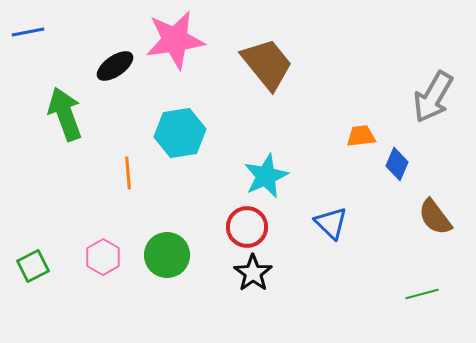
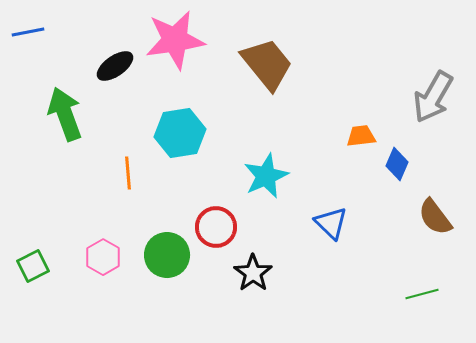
red circle: moved 31 px left
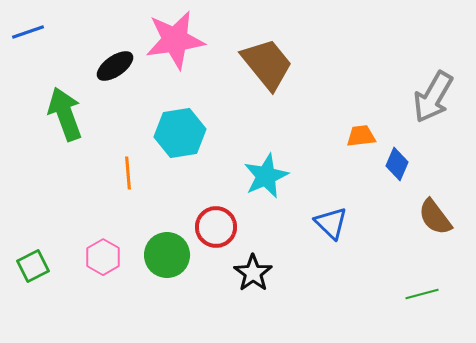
blue line: rotated 8 degrees counterclockwise
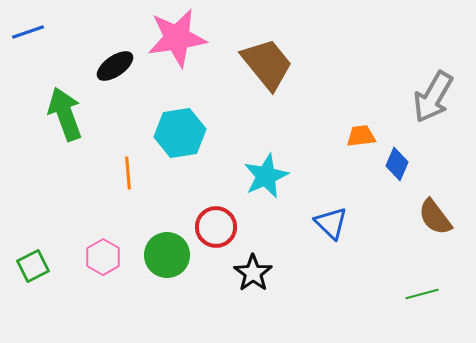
pink star: moved 2 px right, 2 px up
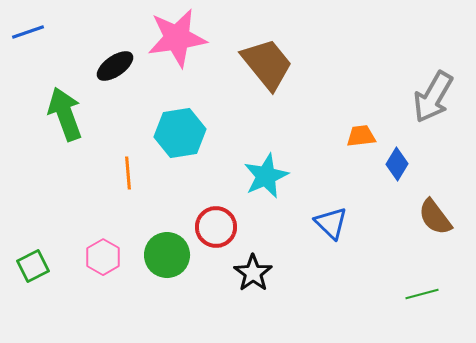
blue diamond: rotated 8 degrees clockwise
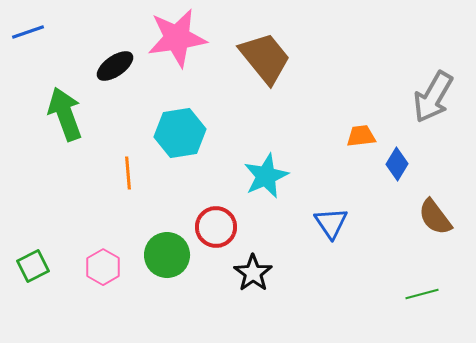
brown trapezoid: moved 2 px left, 6 px up
blue triangle: rotated 12 degrees clockwise
pink hexagon: moved 10 px down
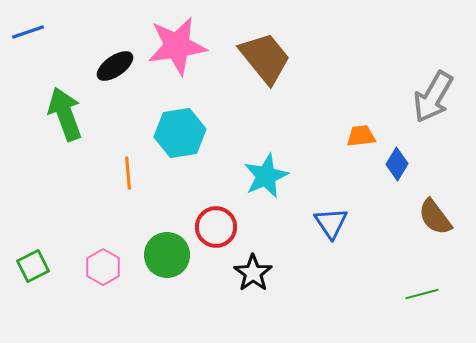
pink star: moved 8 px down
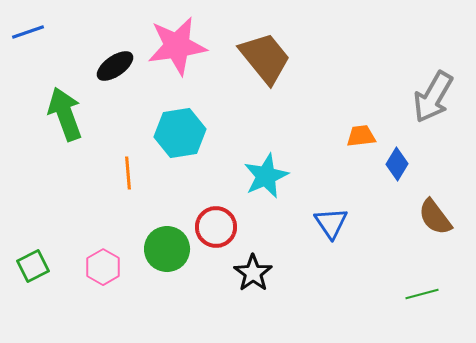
green circle: moved 6 px up
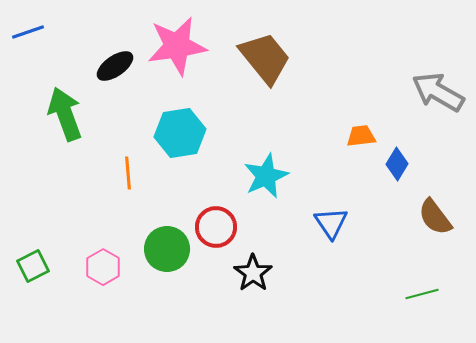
gray arrow: moved 5 px right, 5 px up; rotated 90 degrees clockwise
